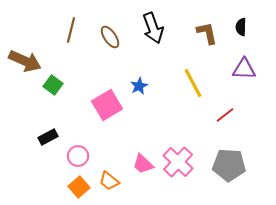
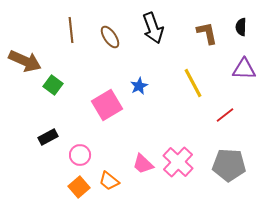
brown line: rotated 20 degrees counterclockwise
pink circle: moved 2 px right, 1 px up
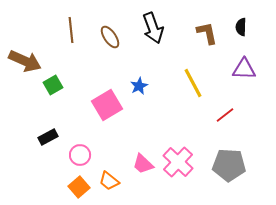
green square: rotated 24 degrees clockwise
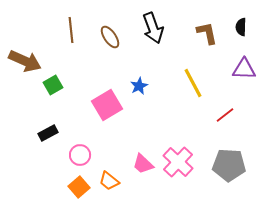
black rectangle: moved 4 px up
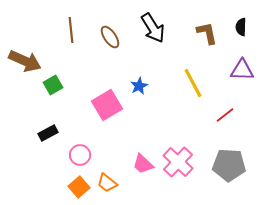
black arrow: rotated 12 degrees counterclockwise
purple triangle: moved 2 px left, 1 px down
orange trapezoid: moved 2 px left, 2 px down
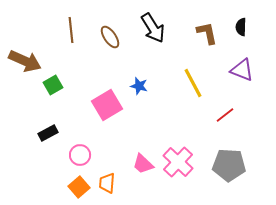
purple triangle: rotated 20 degrees clockwise
blue star: rotated 30 degrees counterclockwise
orange trapezoid: rotated 55 degrees clockwise
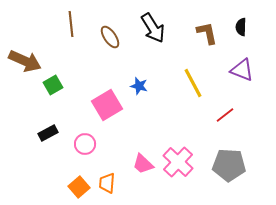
brown line: moved 6 px up
pink circle: moved 5 px right, 11 px up
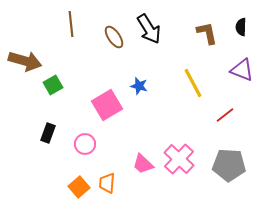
black arrow: moved 4 px left, 1 px down
brown ellipse: moved 4 px right
brown arrow: rotated 8 degrees counterclockwise
black rectangle: rotated 42 degrees counterclockwise
pink cross: moved 1 px right, 3 px up
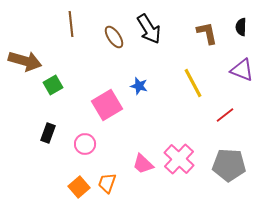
orange trapezoid: rotated 15 degrees clockwise
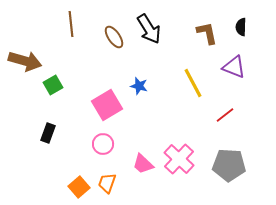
purple triangle: moved 8 px left, 3 px up
pink circle: moved 18 px right
